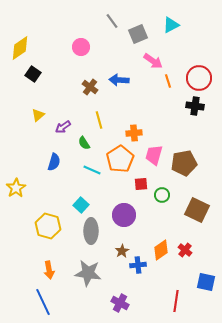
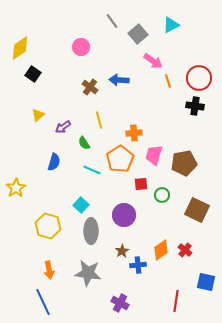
gray square: rotated 18 degrees counterclockwise
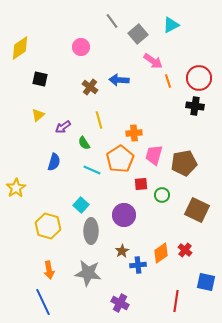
black square: moved 7 px right, 5 px down; rotated 21 degrees counterclockwise
orange diamond: moved 3 px down
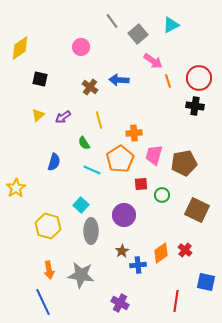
purple arrow: moved 10 px up
gray star: moved 7 px left, 2 px down
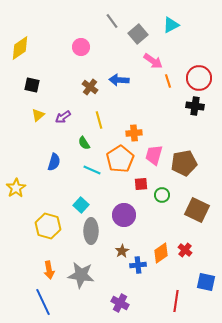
black square: moved 8 px left, 6 px down
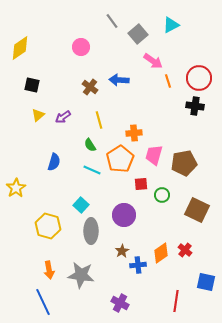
green semicircle: moved 6 px right, 2 px down
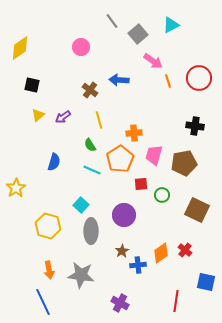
brown cross: moved 3 px down
black cross: moved 20 px down
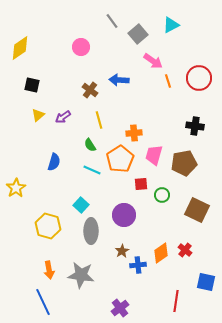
purple cross: moved 5 px down; rotated 24 degrees clockwise
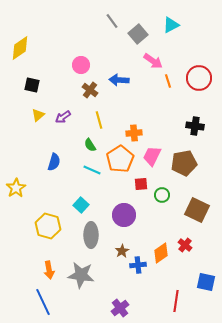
pink circle: moved 18 px down
pink trapezoid: moved 2 px left, 1 px down; rotated 10 degrees clockwise
gray ellipse: moved 4 px down
red cross: moved 5 px up
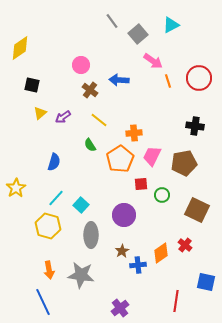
yellow triangle: moved 2 px right, 2 px up
yellow line: rotated 36 degrees counterclockwise
cyan line: moved 36 px left, 28 px down; rotated 72 degrees counterclockwise
